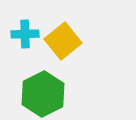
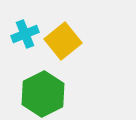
cyan cross: rotated 20 degrees counterclockwise
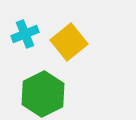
yellow square: moved 6 px right, 1 px down
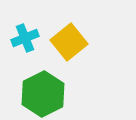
cyan cross: moved 4 px down
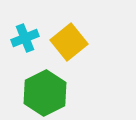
green hexagon: moved 2 px right, 1 px up
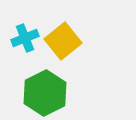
yellow square: moved 6 px left, 1 px up
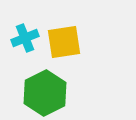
yellow square: moved 1 px right, 1 px down; rotated 30 degrees clockwise
